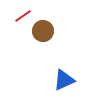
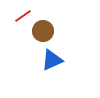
blue triangle: moved 12 px left, 20 px up
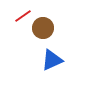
brown circle: moved 3 px up
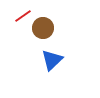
blue triangle: rotated 20 degrees counterclockwise
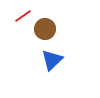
brown circle: moved 2 px right, 1 px down
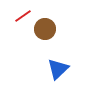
blue triangle: moved 6 px right, 9 px down
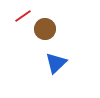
blue triangle: moved 2 px left, 6 px up
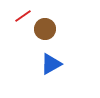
blue triangle: moved 5 px left, 1 px down; rotated 15 degrees clockwise
